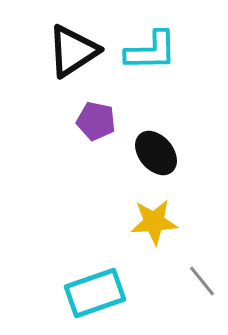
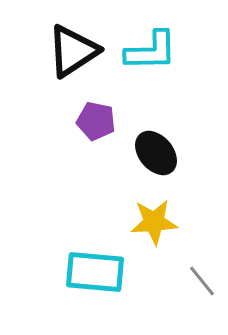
cyan rectangle: moved 21 px up; rotated 24 degrees clockwise
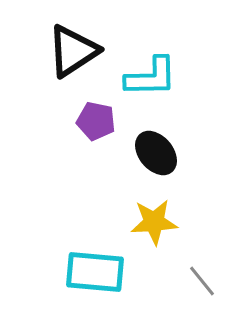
cyan L-shape: moved 26 px down
